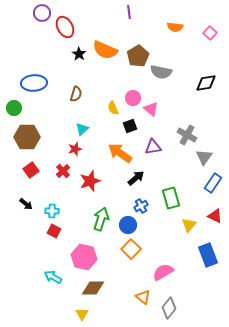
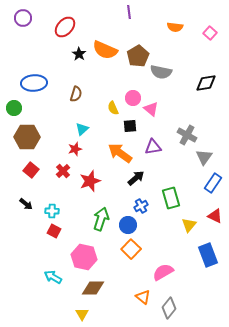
purple circle at (42, 13): moved 19 px left, 5 px down
red ellipse at (65, 27): rotated 70 degrees clockwise
black square at (130, 126): rotated 16 degrees clockwise
red square at (31, 170): rotated 14 degrees counterclockwise
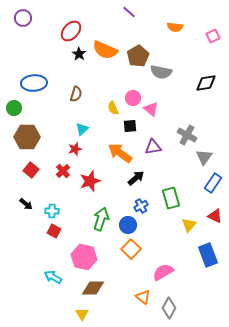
purple line at (129, 12): rotated 40 degrees counterclockwise
red ellipse at (65, 27): moved 6 px right, 4 px down
pink square at (210, 33): moved 3 px right, 3 px down; rotated 24 degrees clockwise
gray diamond at (169, 308): rotated 10 degrees counterclockwise
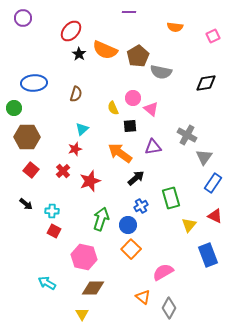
purple line at (129, 12): rotated 40 degrees counterclockwise
cyan arrow at (53, 277): moved 6 px left, 6 px down
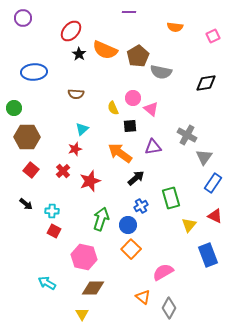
blue ellipse at (34, 83): moved 11 px up
brown semicircle at (76, 94): rotated 77 degrees clockwise
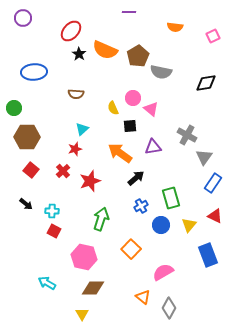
blue circle at (128, 225): moved 33 px right
